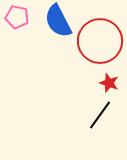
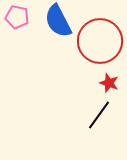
black line: moved 1 px left
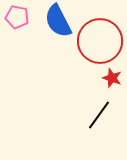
red star: moved 3 px right, 5 px up
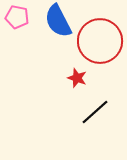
red star: moved 35 px left
black line: moved 4 px left, 3 px up; rotated 12 degrees clockwise
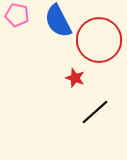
pink pentagon: moved 2 px up
red circle: moved 1 px left, 1 px up
red star: moved 2 px left
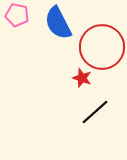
blue semicircle: moved 2 px down
red circle: moved 3 px right, 7 px down
red star: moved 7 px right
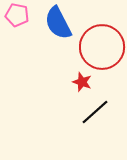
red star: moved 4 px down
